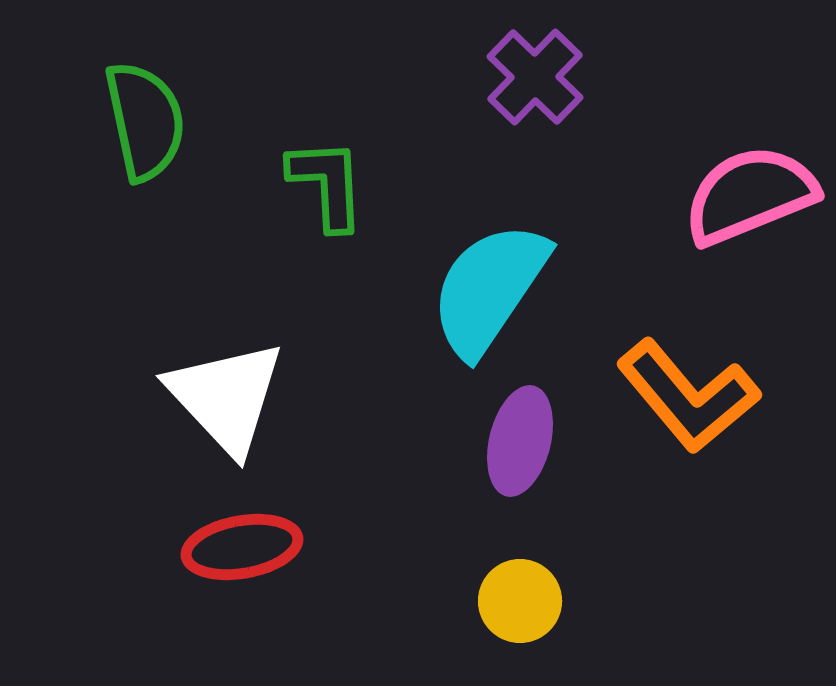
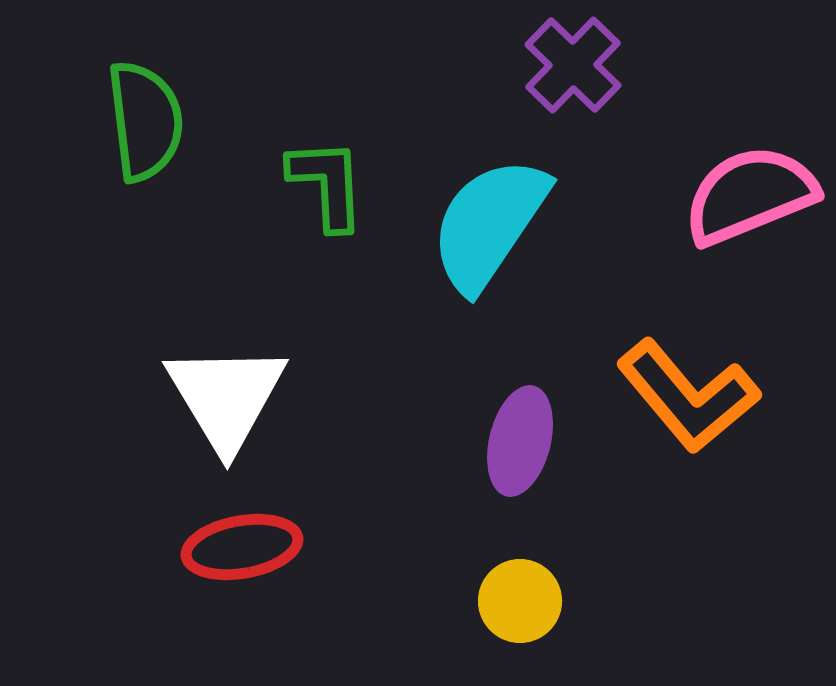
purple cross: moved 38 px right, 12 px up
green semicircle: rotated 5 degrees clockwise
cyan semicircle: moved 65 px up
white triangle: rotated 12 degrees clockwise
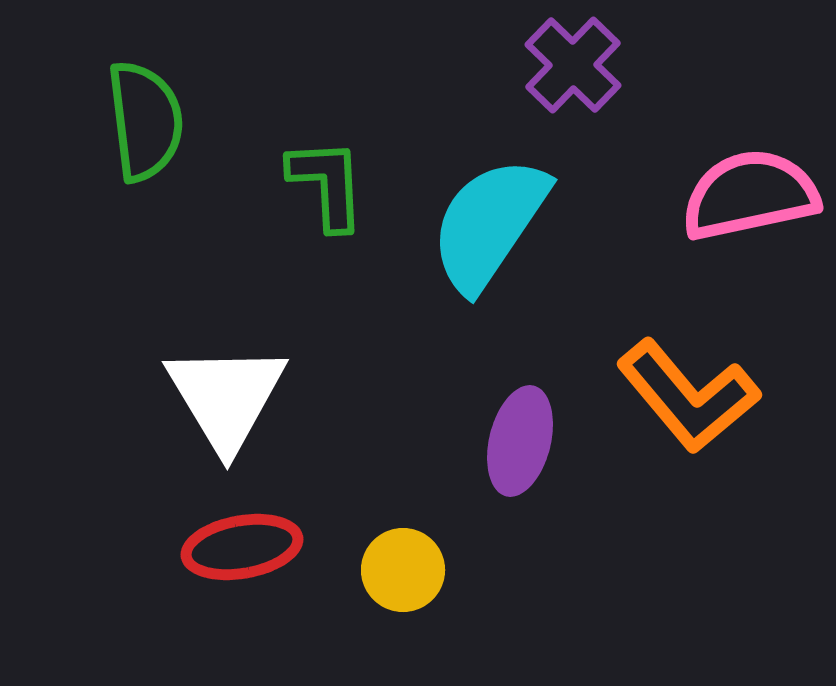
pink semicircle: rotated 10 degrees clockwise
yellow circle: moved 117 px left, 31 px up
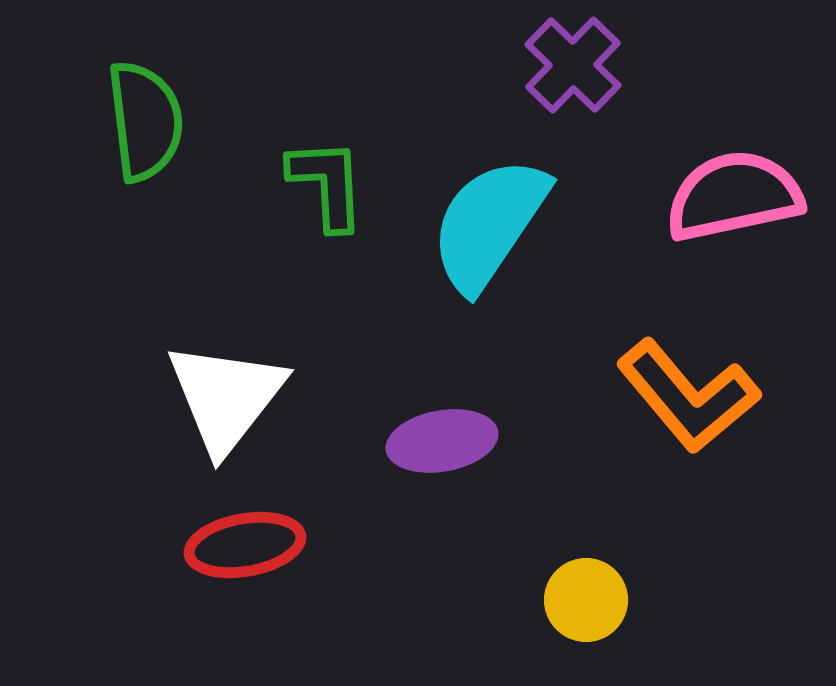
pink semicircle: moved 16 px left, 1 px down
white triangle: rotated 9 degrees clockwise
purple ellipse: moved 78 px left; rotated 66 degrees clockwise
red ellipse: moved 3 px right, 2 px up
yellow circle: moved 183 px right, 30 px down
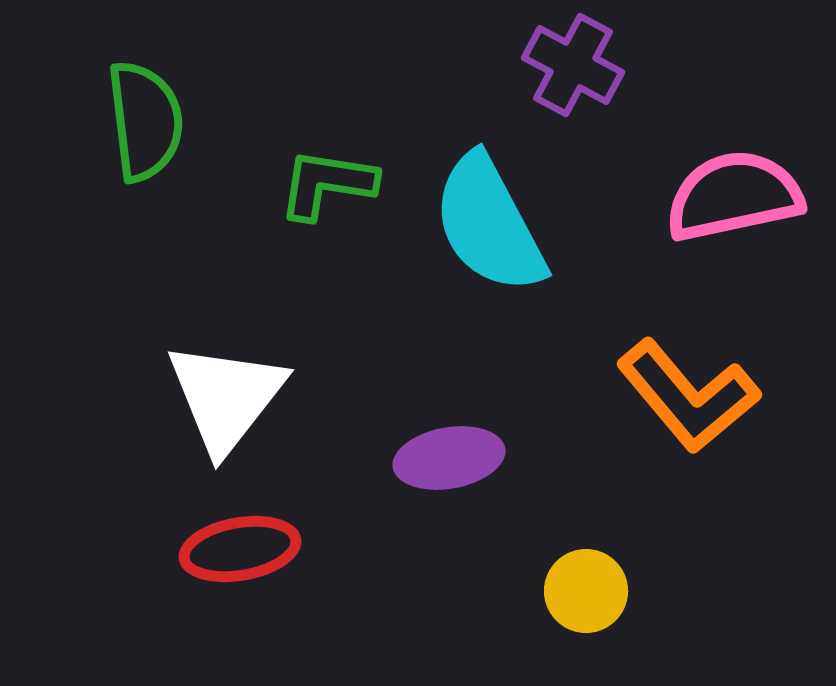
purple cross: rotated 16 degrees counterclockwise
green L-shape: rotated 78 degrees counterclockwise
cyan semicircle: rotated 62 degrees counterclockwise
purple ellipse: moved 7 px right, 17 px down
red ellipse: moved 5 px left, 4 px down
yellow circle: moved 9 px up
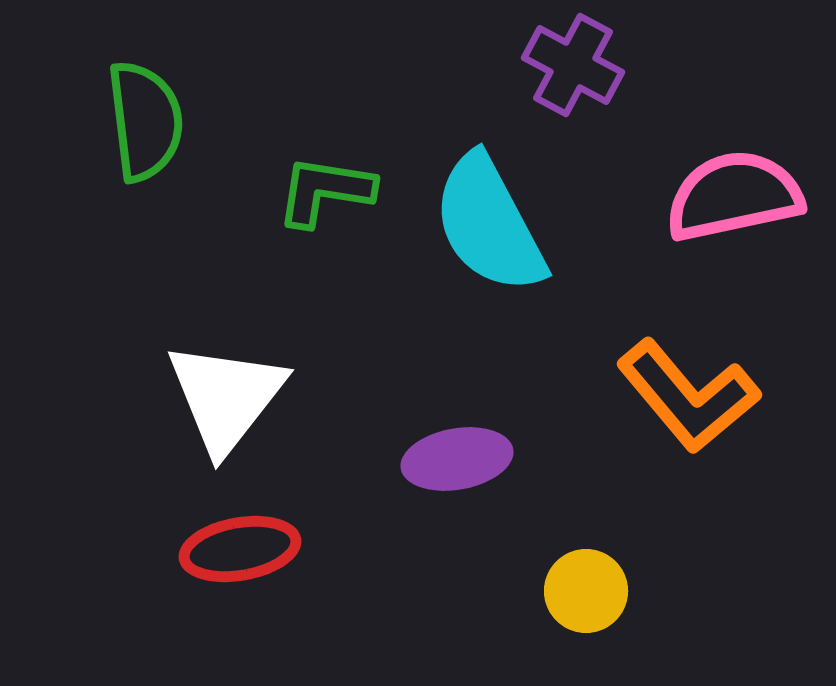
green L-shape: moved 2 px left, 7 px down
purple ellipse: moved 8 px right, 1 px down
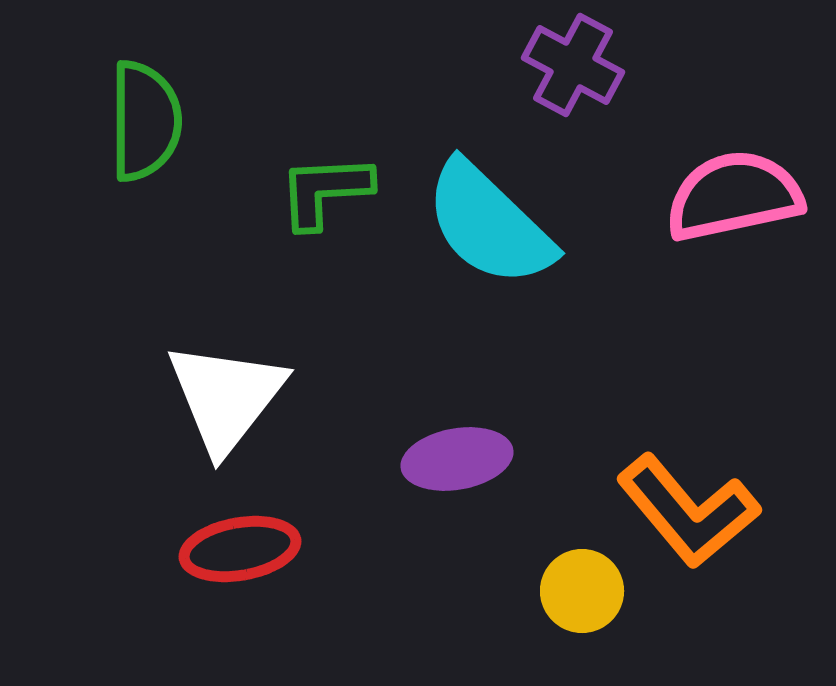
green semicircle: rotated 7 degrees clockwise
green L-shape: rotated 12 degrees counterclockwise
cyan semicircle: rotated 18 degrees counterclockwise
orange L-shape: moved 115 px down
yellow circle: moved 4 px left
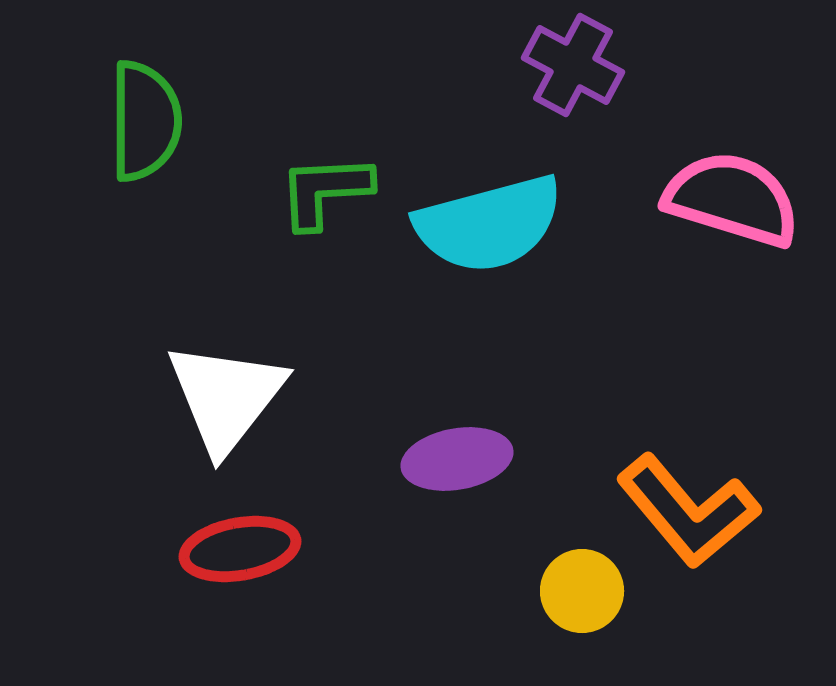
pink semicircle: moved 2 px left, 3 px down; rotated 29 degrees clockwise
cyan semicircle: rotated 59 degrees counterclockwise
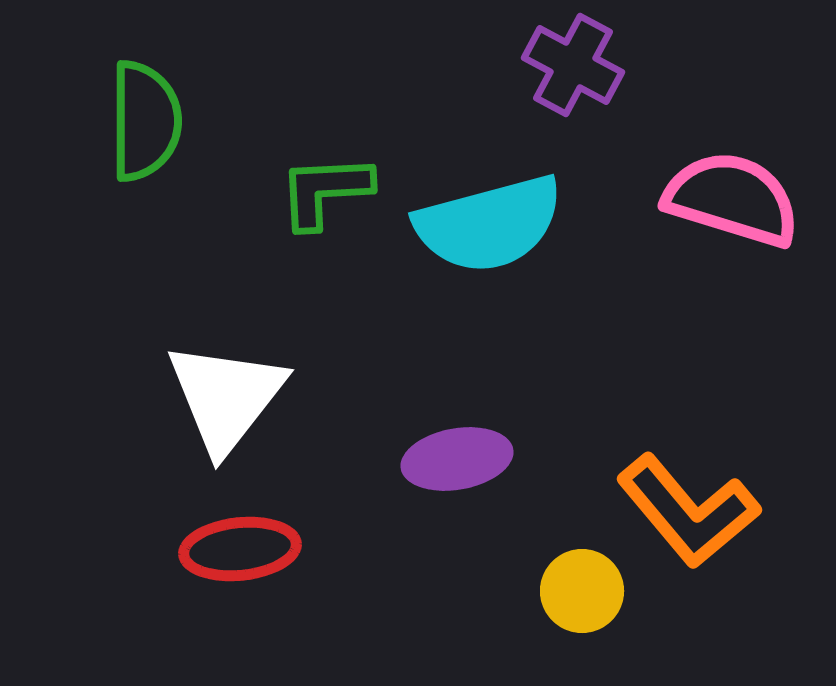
red ellipse: rotated 4 degrees clockwise
